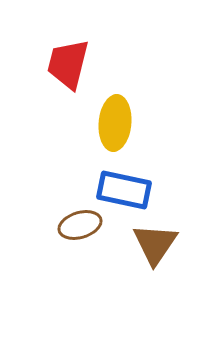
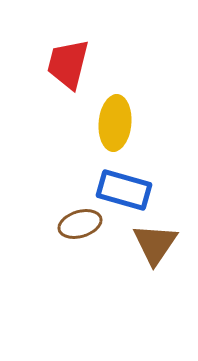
blue rectangle: rotated 4 degrees clockwise
brown ellipse: moved 1 px up
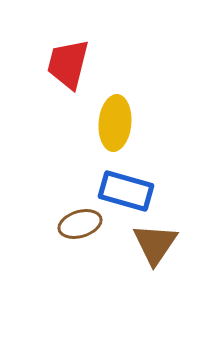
blue rectangle: moved 2 px right, 1 px down
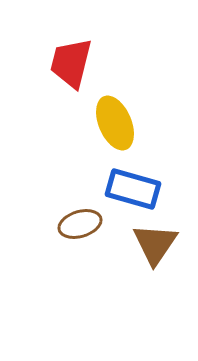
red trapezoid: moved 3 px right, 1 px up
yellow ellipse: rotated 28 degrees counterclockwise
blue rectangle: moved 7 px right, 2 px up
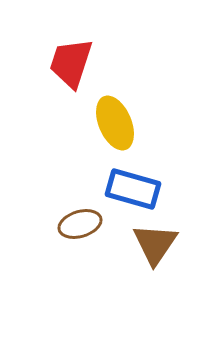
red trapezoid: rotated 4 degrees clockwise
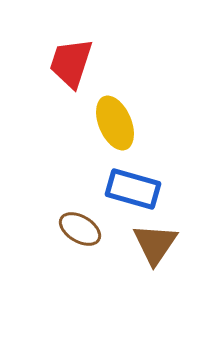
brown ellipse: moved 5 px down; rotated 48 degrees clockwise
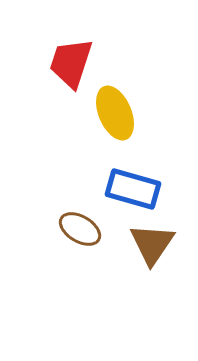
yellow ellipse: moved 10 px up
brown triangle: moved 3 px left
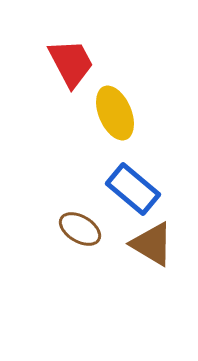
red trapezoid: rotated 134 degrees clockwise
blue rectangle: rotated 24 degrees clockwise
brown triangle: rotated 33 degrees counterclockwise
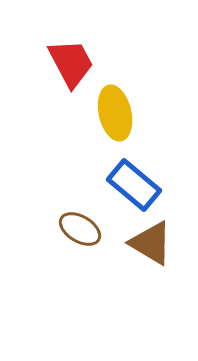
yellow ellipse: rotated 10 degrees clockwise
blue rectangle: moved 1 px right, 4 px up
brown triangle: moved 1 px left, 1 px up
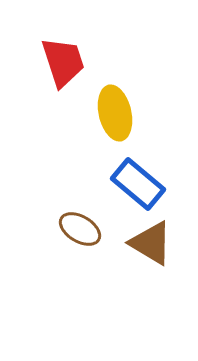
red trapezoid: moved 8 px left, 1 px up; rotated 10 degrees clockwise
blue rectangle: moved 4 px right, 1 px up
